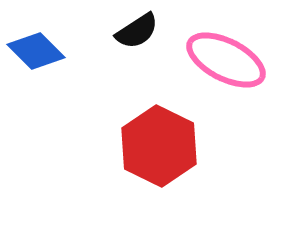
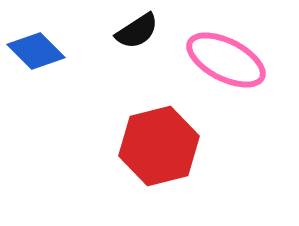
red hexagon: rotated 20 degrees clockwise
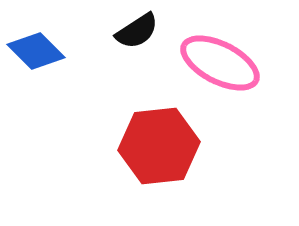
pink ellipse: moved 6 px left, 3 px down
red hexagon: rotated 8 degrees clockwise
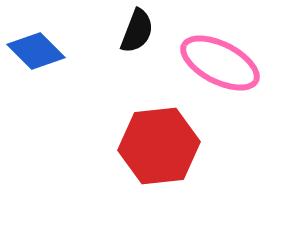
black semicircle: rotated 36 degrees counterclockwise
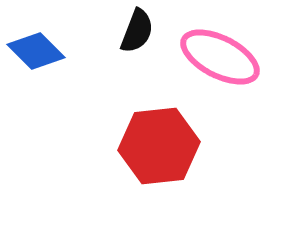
pink ellipse: moved 6 px up
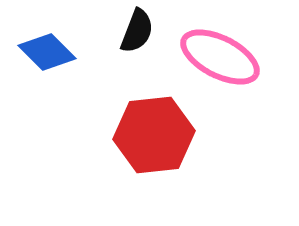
blue diamond: moved 11 px right, 1 px down
red hexagon: moved 5 px left, 11 px up
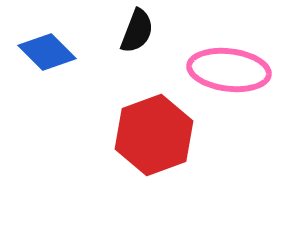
pink ellipse: moved 9 px right, 13 px down; rotated 20 degrees counterclockwise
red hexagon: rotated 14 degrees counterclockwise
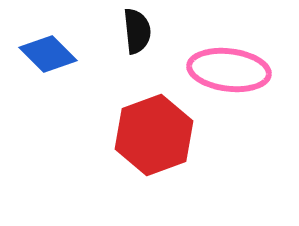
black semicircle: rotated 27 degrees counterclockwise
blue diamond: moved 1 px right, 2 px down
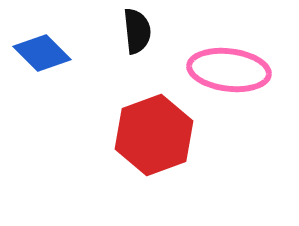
blue diamond: moved 6 px left, 1 px up
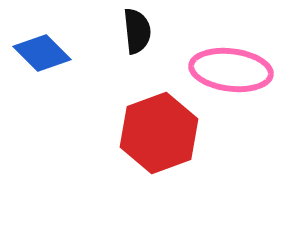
pink ellipse: moved 2 px right
red hexagon: moved 5 px right, 2 px up
